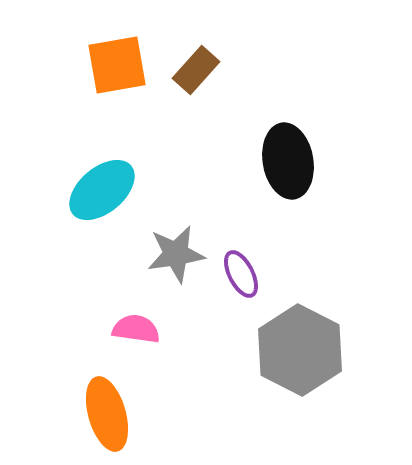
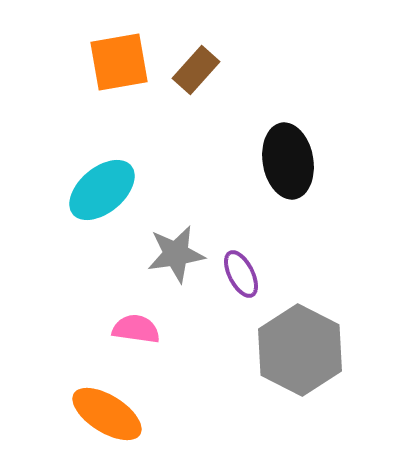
orange square: moved 2 px right, 3 px up
orange ellipse: rotated 42 degrees counterclockwise
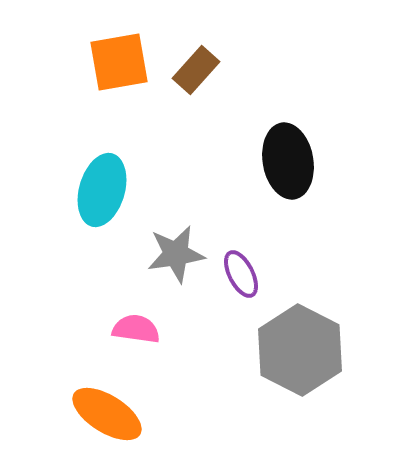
cyan ellipse: rotated 34 degrees counterclockwise
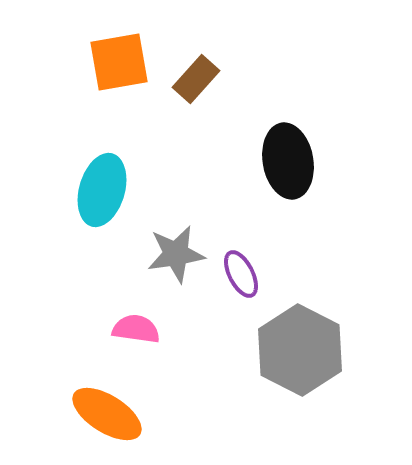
brown rectangle: moved 9 px down
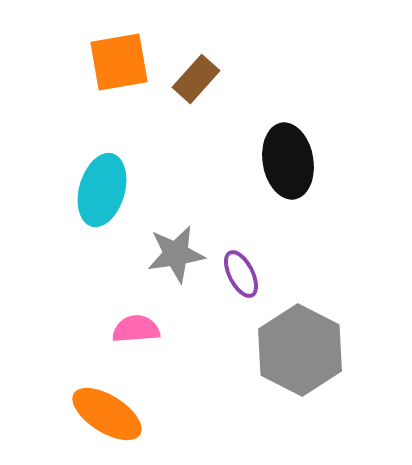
pink semicircle: rotated 12 degrees counterclockwise
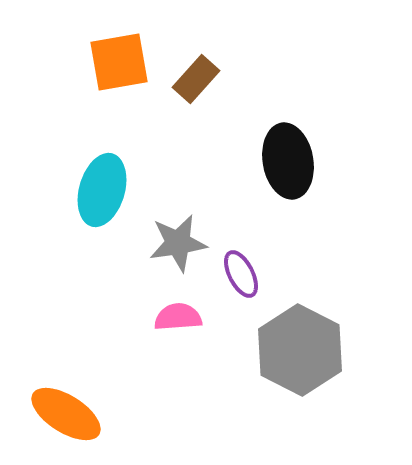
gray star: moved 2 px right, 11 px up
pink semicircle: moved 42 px right, 12 px up
orange ellipse: moved 41 px left
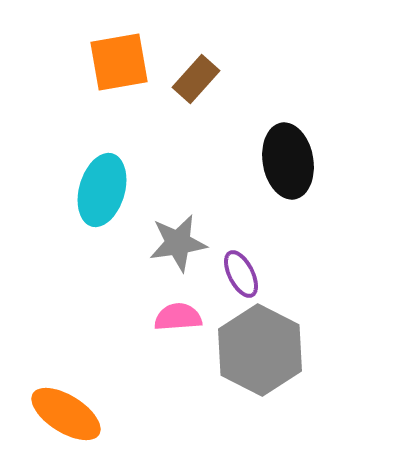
gray hexagon: moved 40 px left
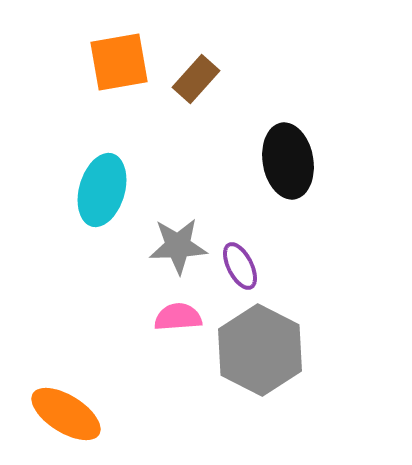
gray star: moved 3 px down; rotated 6 degrees clockwise
purple ellipse: moved 1 px left, 8 px up
